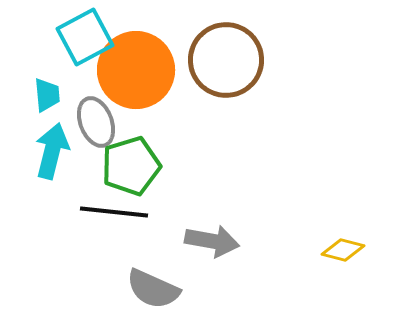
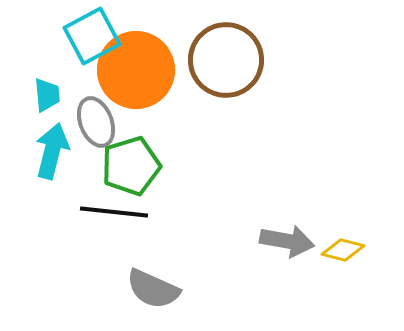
cyan square: moved 7 px right, 1 px up
gray arrow: moved 75 px right
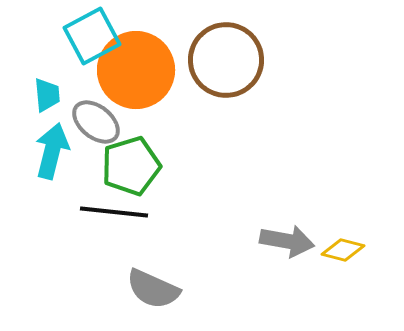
gray ellipse: rotated 30 degrees counterclockwise
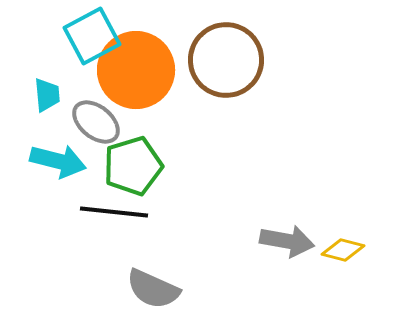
cyan arrow: moved 6 px right, 10 px down; rotated 90 degrees clockwise
green pentagon: moved 2 px right
